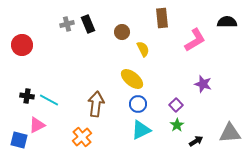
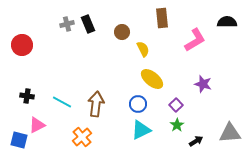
yellow ellipse: moved 20 px right
cyan line: moved 13 px right, 2 px down
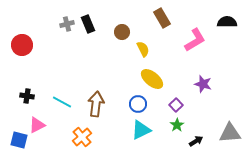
brown rectangle: rotated 24 degrees counterclockwise
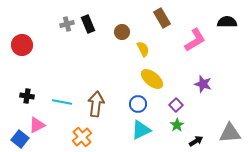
cyan line: rotated 18 degrees counterclockwise
blue square: moved 1 px right, 1 px up; rotated 24 degrees clockwise
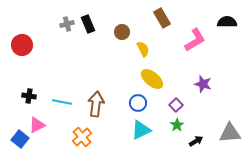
black cross: moved 2 px right
blue circle: moved 1 px up
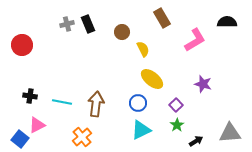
black cross: moved 1 px right
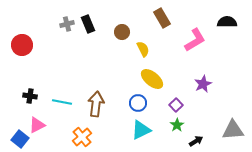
purple star: rotated 30 degrees clockwise
gray triangle: moved 3 px right, 3 px up
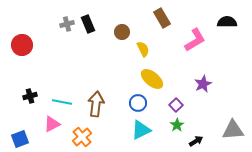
black cross: rotated 24 degrees counterclockwise
pink triangle: moved 15 px right, 1 px up
blue square: rotated 30 degrees clockwise
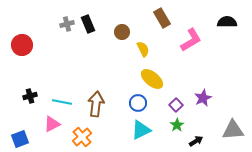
pink L-shape: moved 4 px left
purple star: moved 14 px down
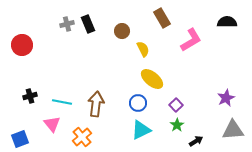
brown circle: moved 1 px up
purple star: moved 23 px right
pink triangle: rotated 42 degrees counterclockwise
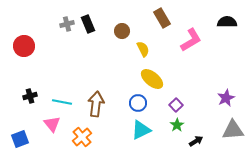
red circle: moved 2 px right, 1 px down
